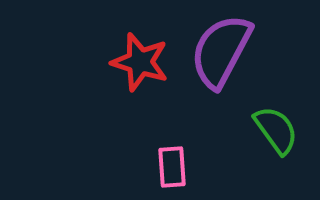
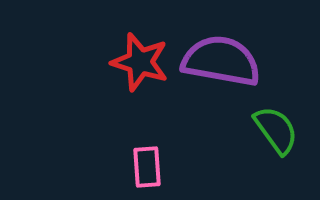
purple semicircle: moved 10 px down; rotated 72 degrees clockwise
pink rectangle: moved 25 px left
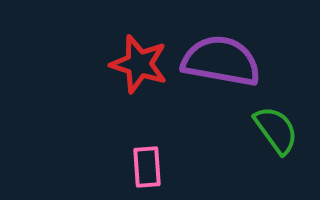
red star: moved 1 px left, 2 px down
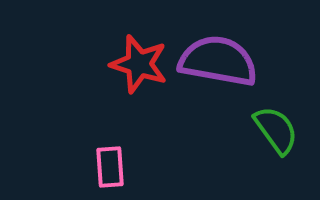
purple semicircle: moved 3 px left
pink rectangle: moved 37 px left
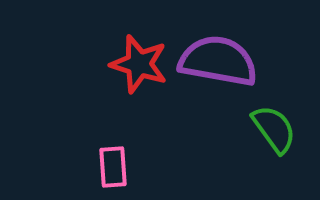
green semicircle: moved 2 px left, 1 px up
pink rectangle: moved 3 px right
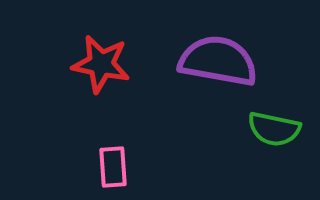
red star: moved 38 px left; rotated 6 degrees counterclockwise
green semicircle: rotated 138 degrees clockwise
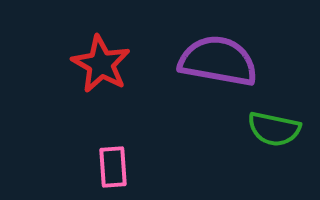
red star: rotated 18 degrees clockwise
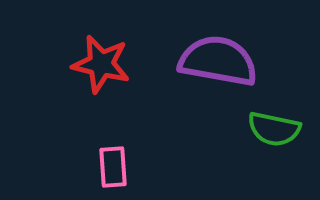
red star: rotated 16 degrees counterclockwise
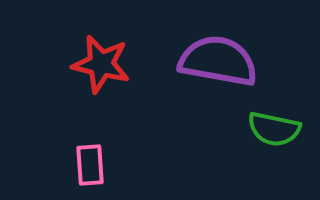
pink rectangle: moved 23 px left, 2 px up
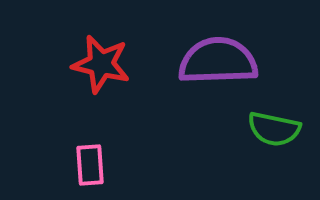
purple semicircle: rotated 12 degrees counterclockwise
